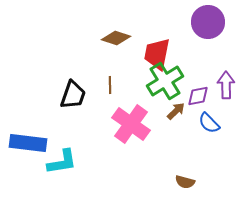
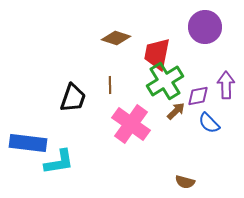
purple circle: moved 3 px left, 5 px down
black trapezoid: moved 3 px down
cyan L-shape: moved 3 px left
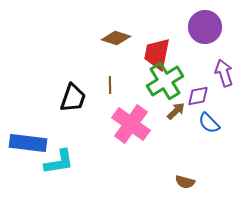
purple arrow: moved 2 px left, 12 px up; rotated 16 degrees counterclockwise
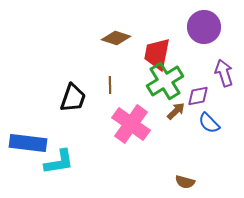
purple circle: moved 1 px left
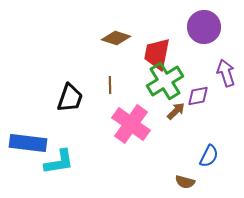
purple arrow: moved 2 px right
black trapezoid: moved 3 px left
blue semicircle: moved 33 px down; rotated 110 degrees counterclockwise
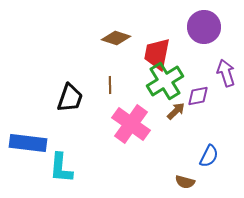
cyan L-shape: moved 2 px right, 6 px down; rotated 104 degrees clockwise
